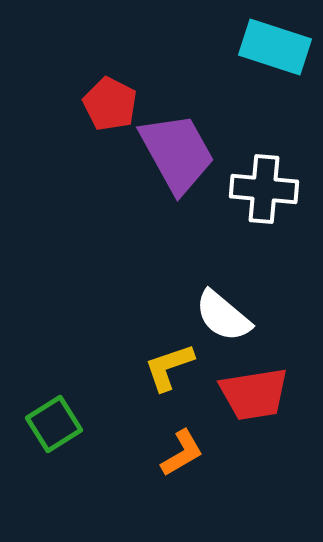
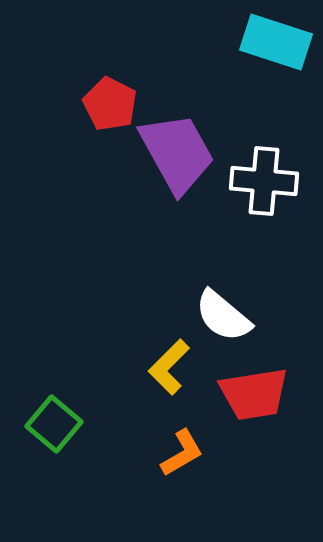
cyan rectangle: moved 1 px right, 5 px up
white cross: moved 8 px up
yellow L-shape: rotated 26 degrees counterclockwise
green square: rotated 18 degrees counterclockwise
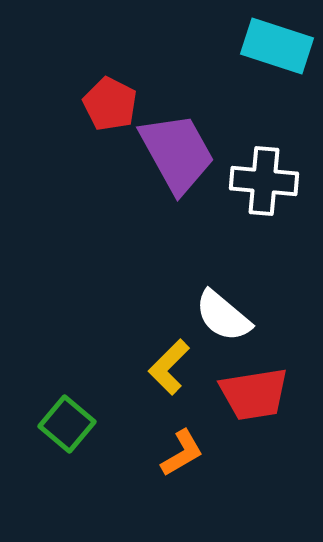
cyan rectangle: moved 1 px right, 4 px down
green square: moved 13 px right
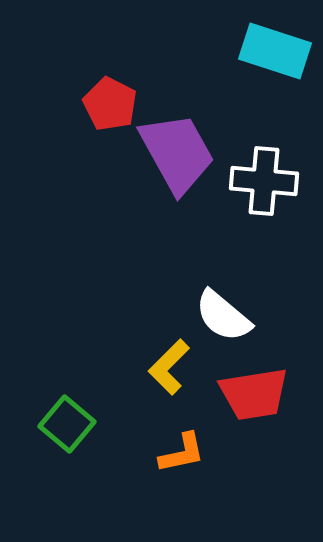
cyan rectangle: moved 2 px left, 5 px down
orange L-shape: rotated 18 degrees clockwise
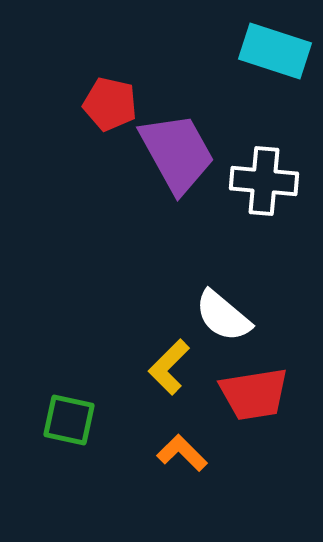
red pentagon: rotated 14 degrees counterclockwise
green square: moved 2 px right, 4 px up; rotated 28 degrees counterclockwise
orange L-shape: rotated 123 degrees counterclockwise
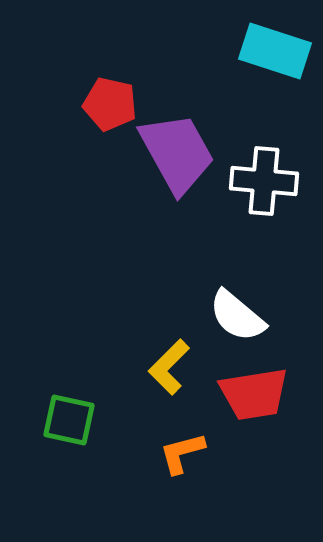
white semicircle: moved 14 px right
orange L-shape: rotated 60 degrees counterclockwise
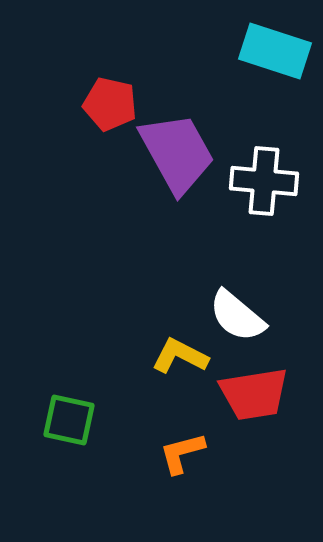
yellow L-shape: moved 11 px right, 11 px up; rotated 72 degrees clockwise
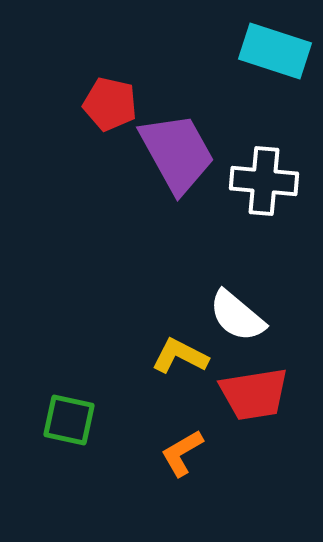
orange L-shape: rotated 15 degrees counterclockwise
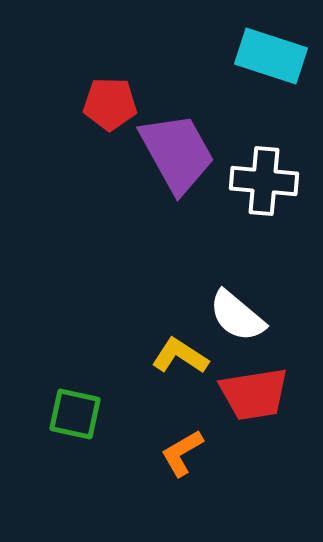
cyan rectangle: moved 4 px left, 5 px down
red pentagon: rotated 12 degrees counterclockwise
yellow L-shape: rotated 6 degrees clockwise
green square: moved 6 px right, 6 px up
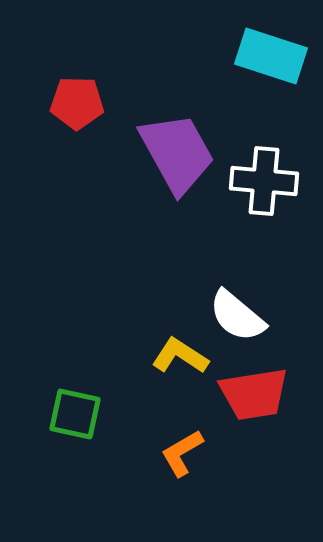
red pentagon: moved 33 px left, 1 px up
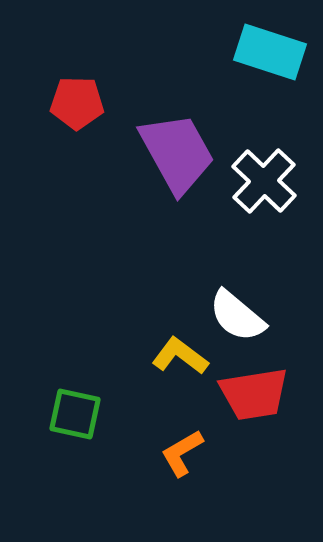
cyan rectangle: moved 1 px left, 4 px up
white cross: rotated 38 degrees clockwise
yellow L-shape: rotated 4 degrees clockwise
